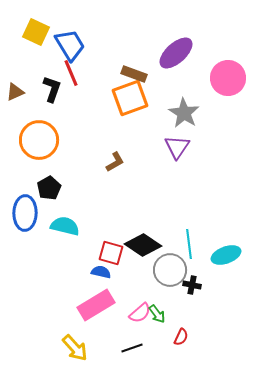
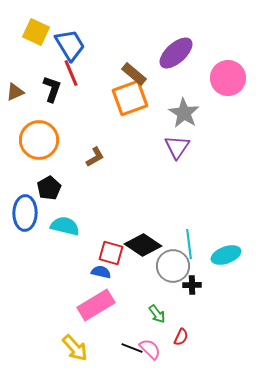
brown rectangle: rotated 20 degrees clockwise
brown L-shape: moved 20 px left, 5 px up
gray circle: moved 3 px right, 4 px up
black cross: rotated 12 degrees counterclockwise
pink semicircle: moved 10 px right, 36 px down; rotated 95 degrees counterclockwise
black line: rotated 40 degrees clockwise
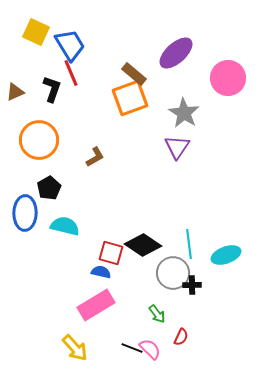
gray circle: moved 7 px down
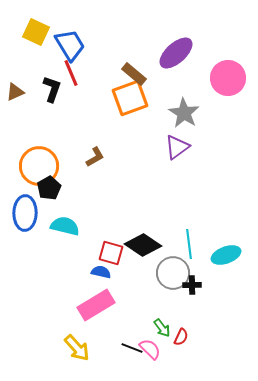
orange circle: moved 26 px down
purple triangle: rotated 20 degrees clockwise
green arrow: moved 5 px right, 14 px down
yellow arrow: moved 2 px right
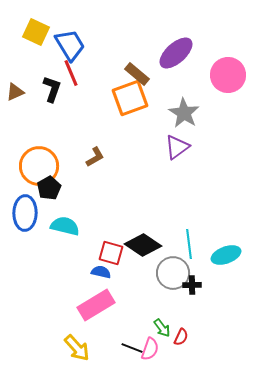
brown rectangle: moved 3 px right
pink circle: moved 3 px up
pink semicircle: rotated 65 degrees clockwise
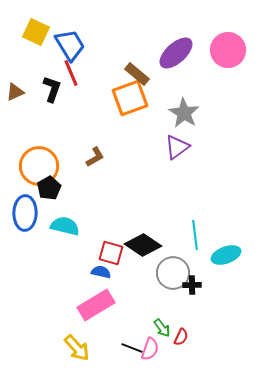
pink circle: moved 25 px up
cyan line: moved 6 px right, 9 px up
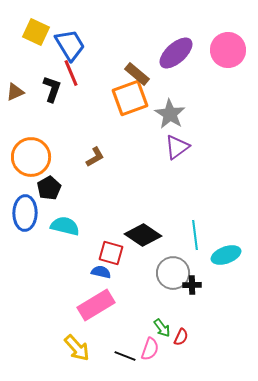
gray star: moved 14 px left, 1 px down
orange circle: moved 8 px left, 9 px up
black diamond: moved 10 px up
black line: moved 7 px left, 8 px down
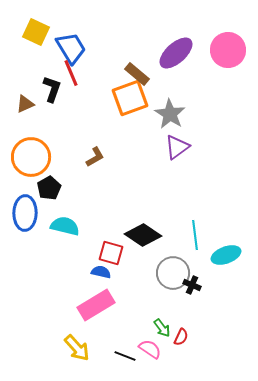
blue trapezoid: moved 1 px right, 3 px down
brown triangle: moved 10 px right, 12 px down
black cross: rotated 24 degrees clockwise
pink semicircle: rotated 75 degrees counterclockwise
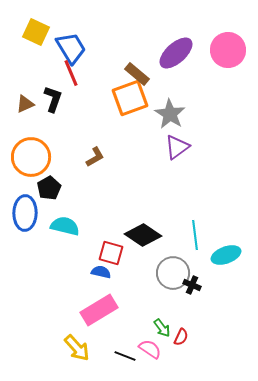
black L-shape: moved 1 px right, 10 px down
pink rectangle: moved 3 px right, 5 px down
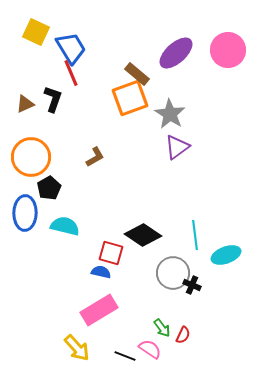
red semicircle: moved 2 px right, 2 px up
